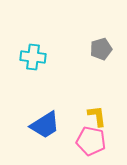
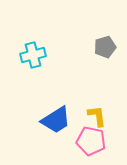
gray pentagon: moved 4 px right, 2 px up
cyan cross: moved 2 px up; rotated 20 degrees counterclockwise
blue trapezoid: moved 11 px right, 5 px up
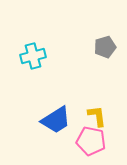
cyan cross: moved 1 px down
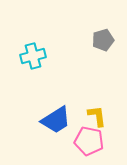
gray pentagon: moved 2 px left, 7 px up
pink pentagon: moved 2 px left
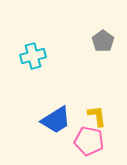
gray pentagon: moved 1 px down; rotated 20 degrees counterclockwise
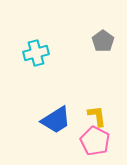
cyan cross: moved 3 px right, 3 px up
pink pentagon: moved 6 px right; rotated 16 degrees clockwise
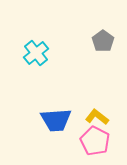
cyan cross: rotated 25 degrees counterclockwise
yellow L-shape: moved 1 px down; rotated 45 degrees counterclockwise
blue trapezoid: rotated 28 degrees clockwise
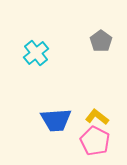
gray pentagon: moved 2 px left
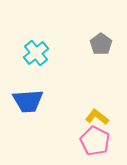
gray pentagon: moved 3 px down
blue trapezoid: moved 28 px left, 19 px up
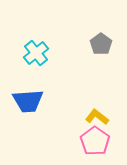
pink pentagon: rotated 8 degrees clockwise
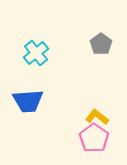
pink pentagon: moved 1 px left, 3 px up
